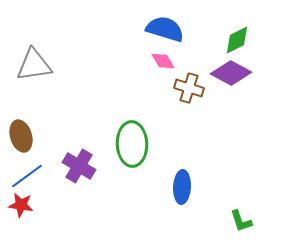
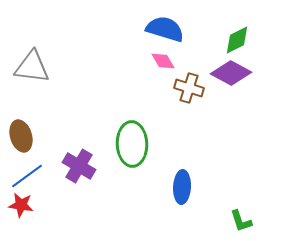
gray triangle: moved 2 px left, 2 px down; rotated 15 degrees clockwise
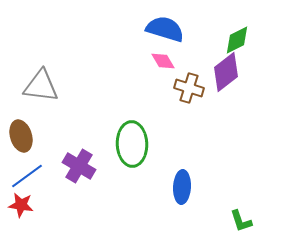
gray triangle: moved 9 px right, 19 px down
purple diamond: moved 5 px left, 1 px up; rotated 66 degrees counterclockwise
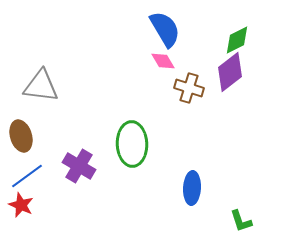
blue semicircle: rotated 42 degrees clockwise
purple diamond: moved 4 px right
blue ellipse: moved 10 px right, 1 px down
red star: rotated 15 degrees clockwise
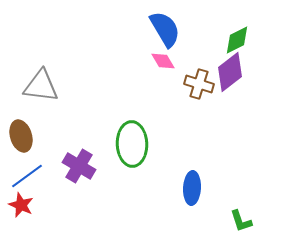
brown cross: moved 10 px right, 4 px up
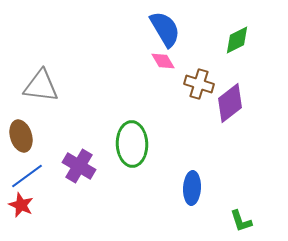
purple diamond: moved 31 px down
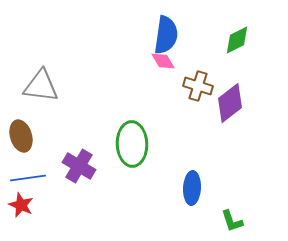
blue semicircle: moved 1 px right, 6 px down; rotated 39 degrees clockwise
brown cross: moved 1 px left, 2 px down
blue line: moved 1 px right, 2 px down; rotated 28 degrees clockwise
green L-shape: moved 9 px left
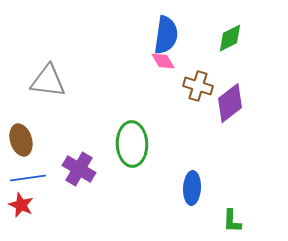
green diamond: moved 7 px left, 2 px up
gray triangle: moved 7 px right, 5 px up
brown ellipse: moved 4 px down
purple cross: moved 3 px down
green L-shape: rotated 20 degrees clockwise
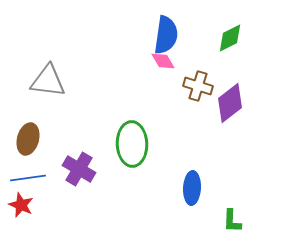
brown ellipse: moved 7 px right, 1 px up; rotated 32 degrees clockwise
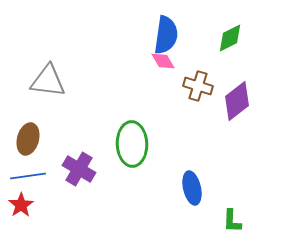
purple diamond: moved 7 px right, 2 px up
blue line: moved 2 px up
blue ellipse: rotated 16 degrees counterclockwise
red star: rotated 15 degrees clockwise
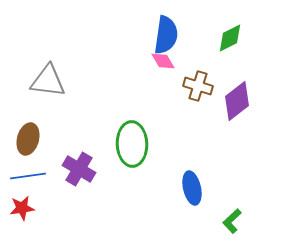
red star: moved 1 px right, 3 px down; rotated 25 degrees clockwise
green L-shape: rotated 45 degrees clockwise
